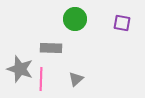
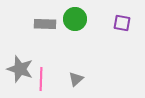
gray rectangle: moved 6 px left, 24 px up
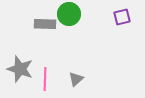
green circle: moved 6 px left, 5 px up
purple square: moved 6 px up; rotated 24 degrees counterclockwise
pink line: moved 4 px right
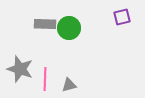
green circle: moved 14 px down
gray triangle: moved 7 px left, 6 px down; rotated 28 degrees clockwise
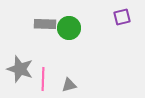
pink line: moved 2 px left
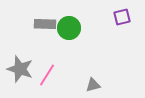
pink line: moved 4 px right, 4 px up; rotated 30 degrees clockwise
gray triangle: moved 24 px right
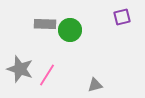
green circle: moved 1 px right, 2 px down
gray triangle: moved 2 px right
